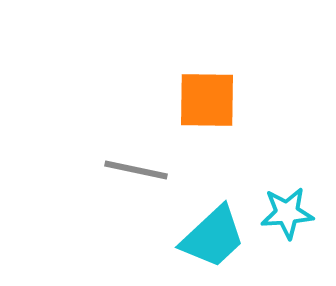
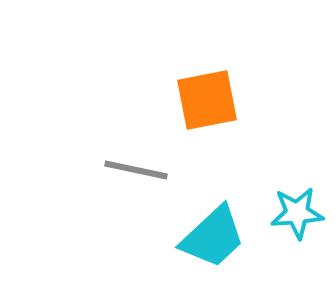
orange square: rotated 12 degrees counterclockwise
cyan star: moved 10 px right
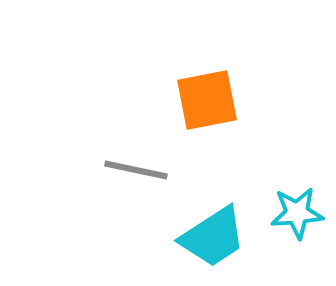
cyan trapezoid: rotated 10 degrees clockwise
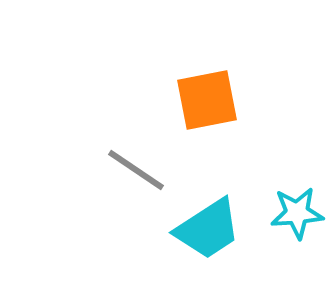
gray line: rotated 22 degrees clockwise
cyan trapezoid: moved 5 px left, 8 px up
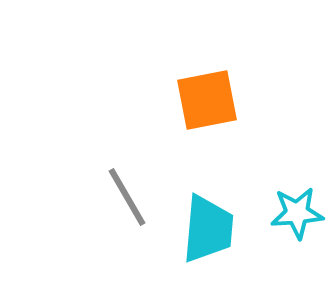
gray line: moved 9 px left, 27 px down; rotated 26 degrees clockwise
cyan trapezoid: rotated 52 degrees counterclockwise
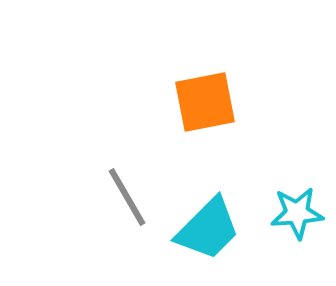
orange square: moved 2 px left, 2 px down
cyan trapezoid: rotated 40 degrees clockwise
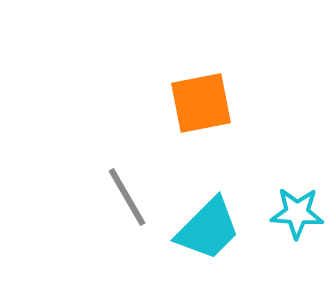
orange square: moved 4 px left, 1 px down
cyan star: rotated 8 degrees clockwise
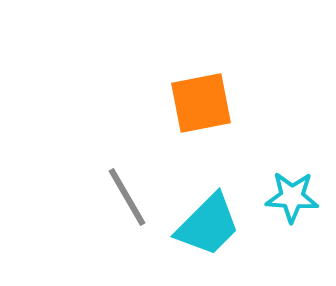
cyan star: moved 5 px left, 16 px up
cyan trapezoid: moved 4 px up
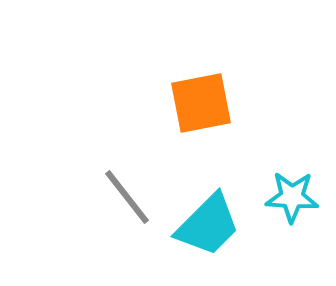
gray line: rotated 8 degrees counterclockwise
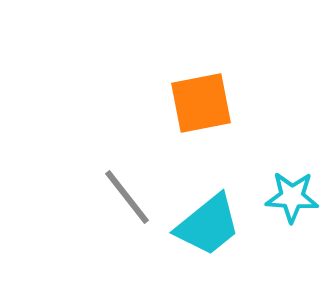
cyan trapezoid: rotated 6 degrees clockwise
